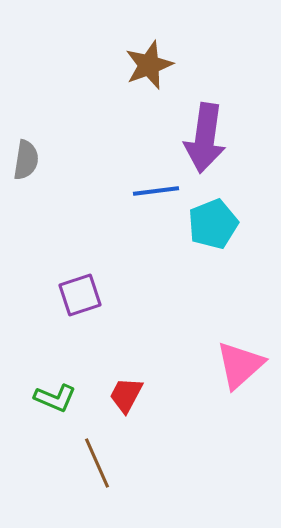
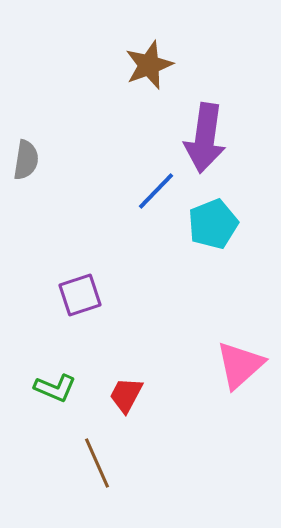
blue line: rotated 39 degrees counterclockwise
green L-shape: moved 10 px up
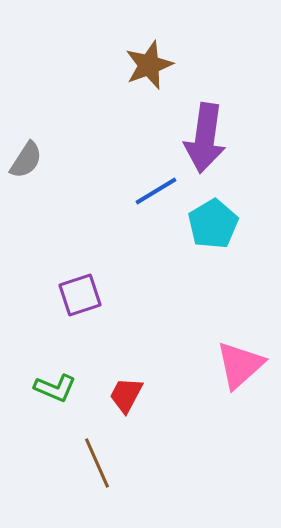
gray semicircle: rotated 24 degrees clockwise
blue line: rotated 15 degrees clockwise
cyan pentagon: rotated 9 degrees counterclockwise
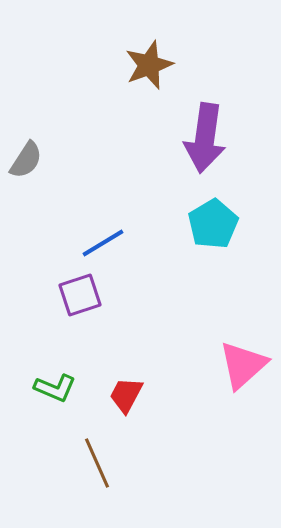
blue line: moved 53 px left, 52 px down
pink triangle: moved 3 px right
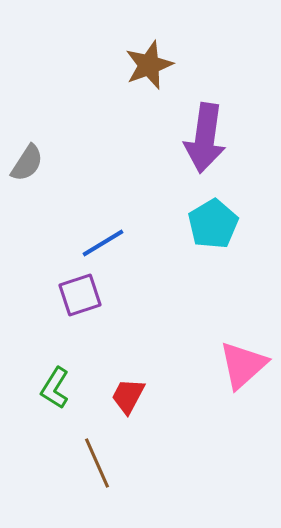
gray semicircle: moved 1 px right, 3 px down
green L-shape: rotated 99 degrees clockwise
red trapezoid: moved 2 px right, 1 px down
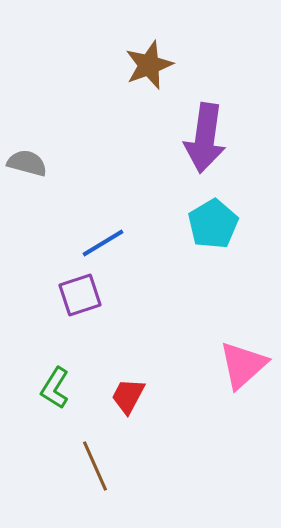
gray semicircle: rotated 108 degrees counterclockwise
brown line: moved 2 px left, 3 px down
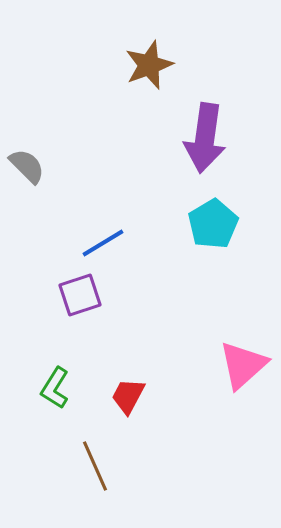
gray semicircle: moved 3 px down; rotated 30 degrees clockwise
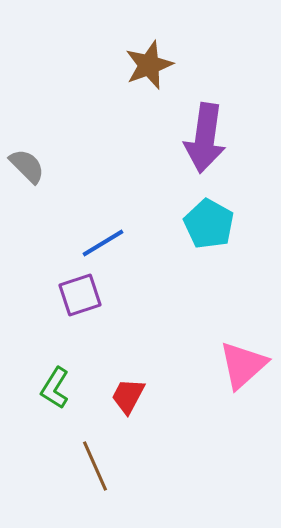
cyan pentagon: moved 4 px left; rotated 12 degrees counterclockwise
